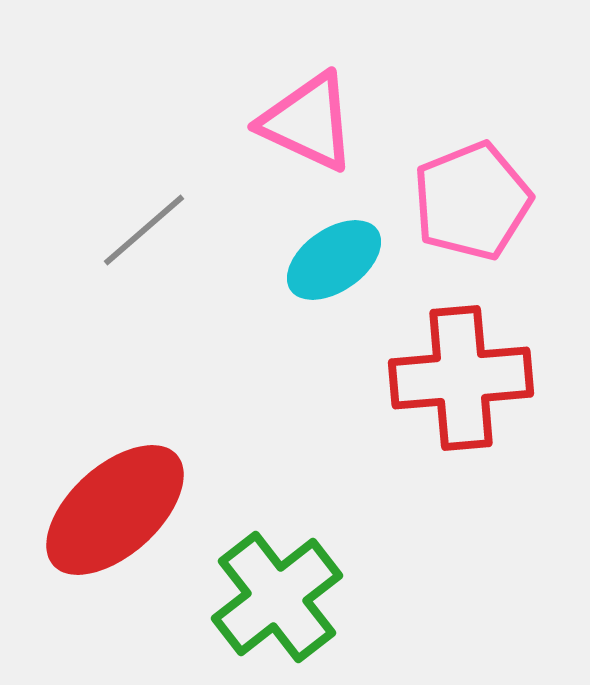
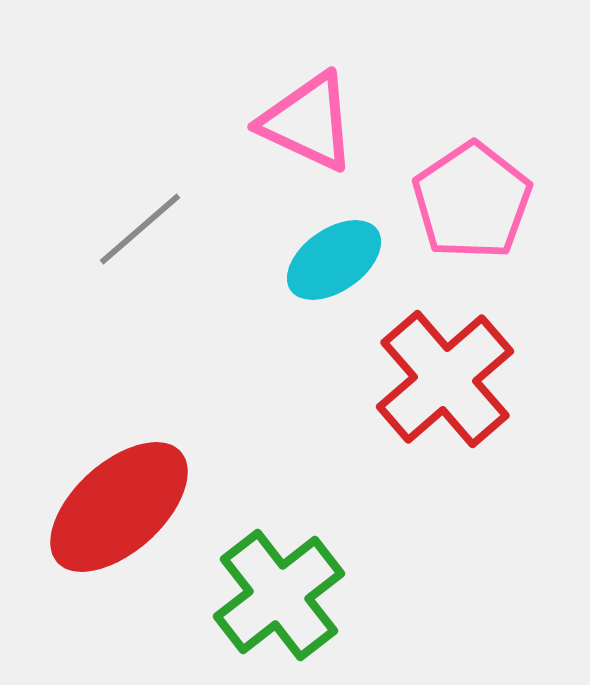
pink pentagon: rotated 12 degrees counterclockwise
gray line: moved 4 px left, 1 px up
red cross: moved 16 px left, 1 px down; rotated 36 degrees counterclockwise
red ellipse: moved 4 px right, 3 px up
green cross: moved 2 px right, 2 px up
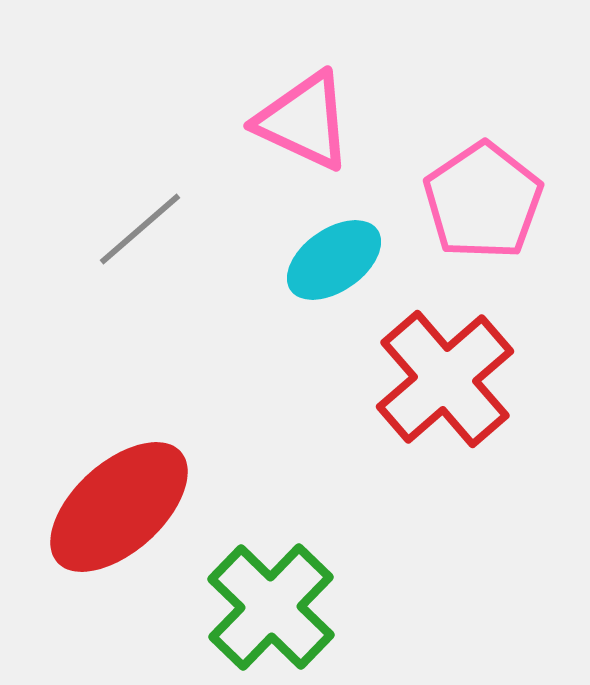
pink triangle: moved 4 px left, 1 px up
pink pentagon: moved 11 px right
green cross: moved 8 px left, 12 px down; rotated 8 degrees counterclockwise
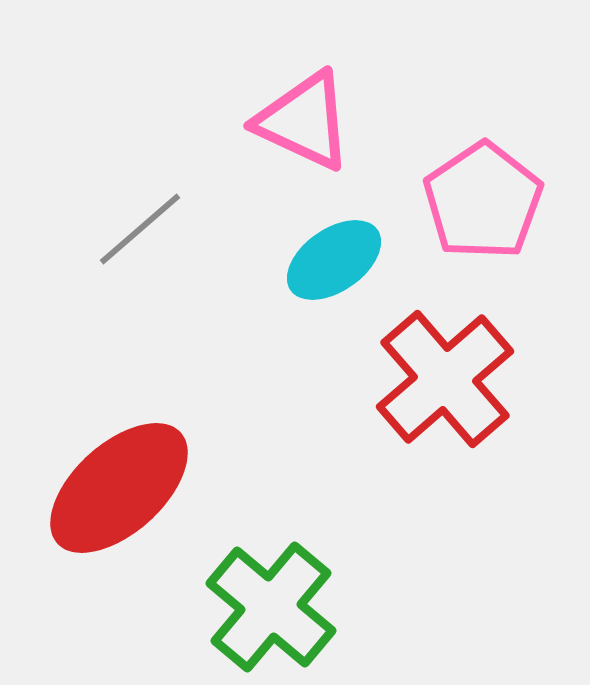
red ellipse: moved 19 px up
green cross: rotated 4 degrees counterclockwise
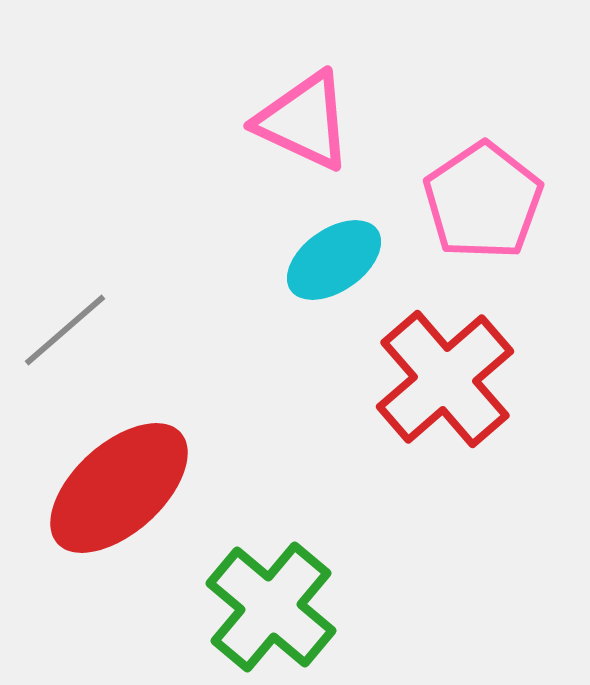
gray line: moved 75 px left, 101 px down
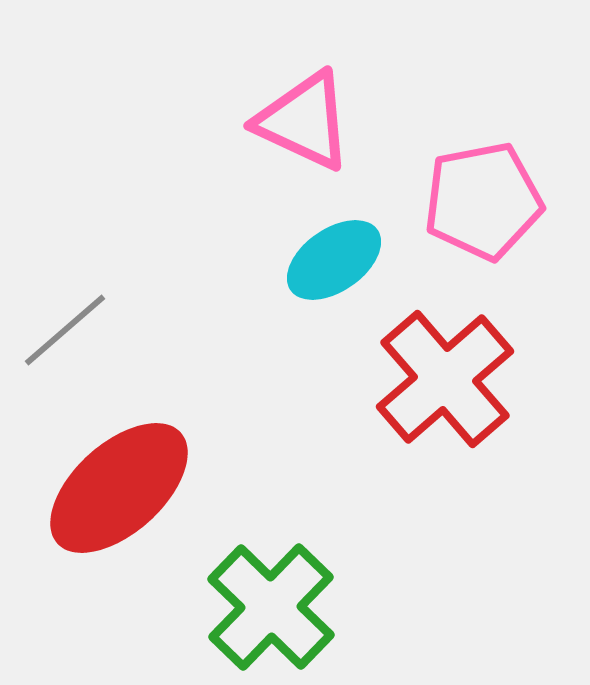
pink pentagon: rotated 23 degrees clockwise
green cross: rotated 4 degrees clockwise
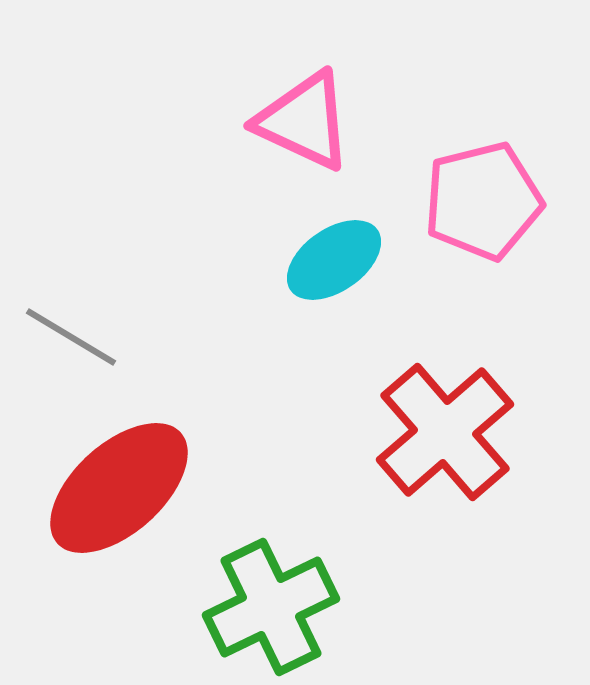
pink pentagon: rotated 3 degrees counterclockwise
gray line: moved 6 px right, 7 px down; rotated 72 degrees clockwise
red cross: moved 53 px down
green cross: rotated 20 degrees clockwise
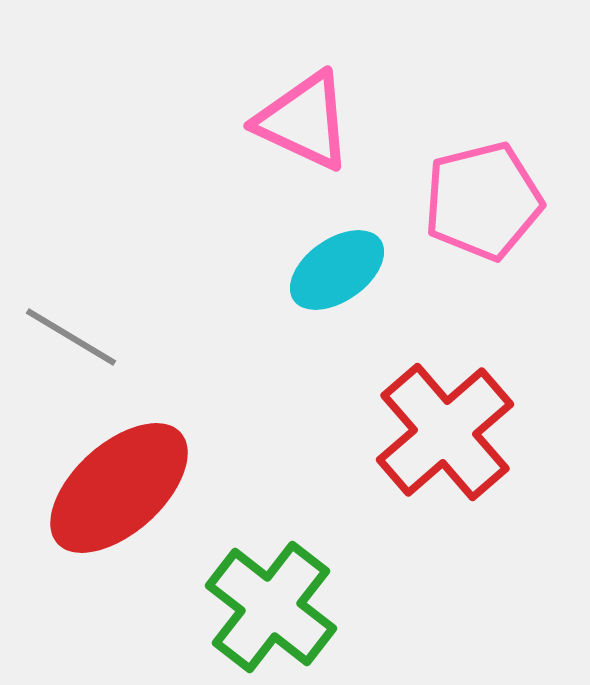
cyan ellipse: moved 3 px right, 10 px down
green cross: rotated 26 degrees counterclockwise
